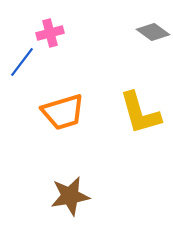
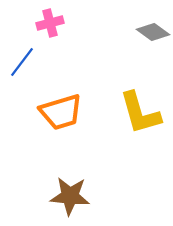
pink cross: moved 10 px up
orange trapezoid: moved 2 px left
brown star: rotated 15 degrees clockwise
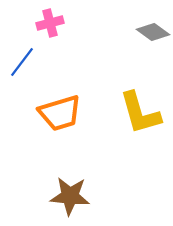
orange trapezoid: moved 1 px left, 1 px down
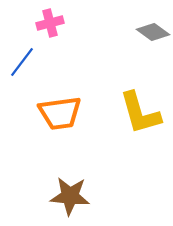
orange trapezoid: rotated 9 degrees clockwise
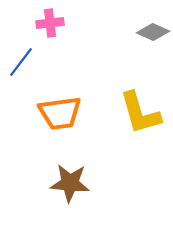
pink cross: rotated 8 degrees clockwise
gray diamond: rotated 12 degrees counterclockwise
blue line: moved 1 px left
brown star: moved 13 px up
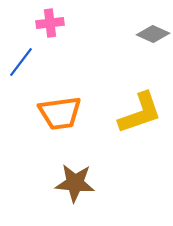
gray diamond: moved 2 px down
yellow L-shape: rotated 93 degrees counterclockwise
brown star: moved 5 px right
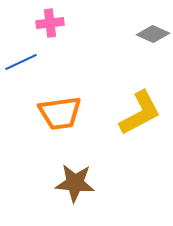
blue line: rotated 28 degrees clockwise
yellow L-shape: rotated 9 degrees counterclockwise
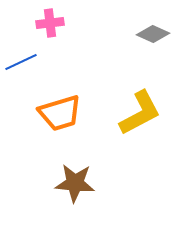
orange trapezoid: rotated 9 degrees counterclockwise
